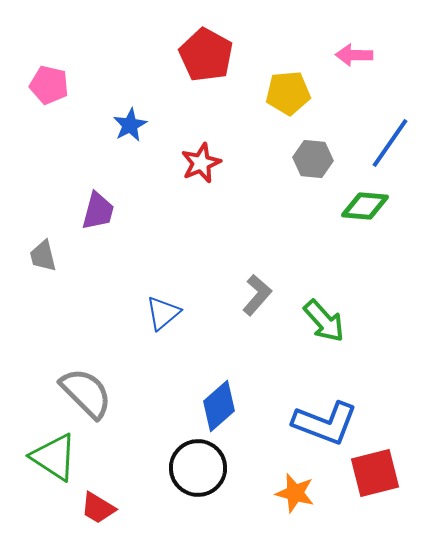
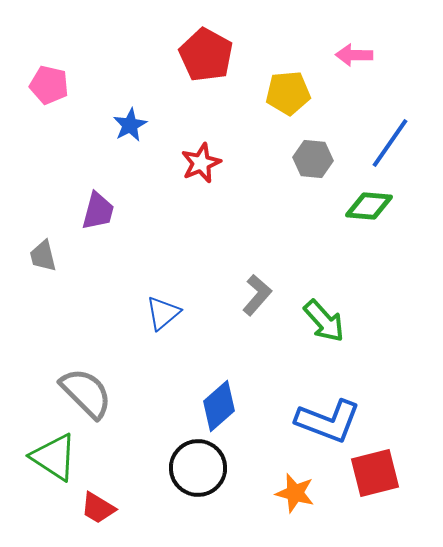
green diamond: moved 4 px right
blue L-shape: moved 3 px right, 2 px up
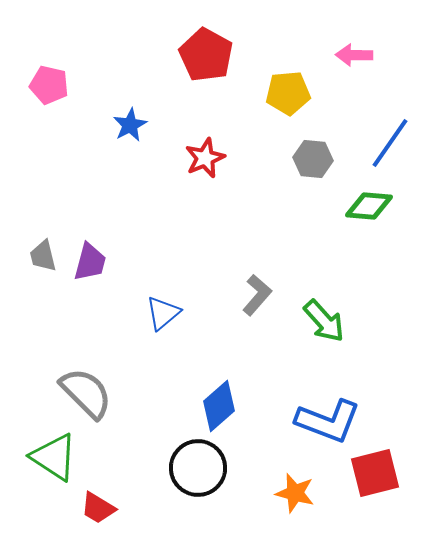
red star: moved 4 px right, 5 px up
purple trapezoid: moved 8 px left, 51 px down
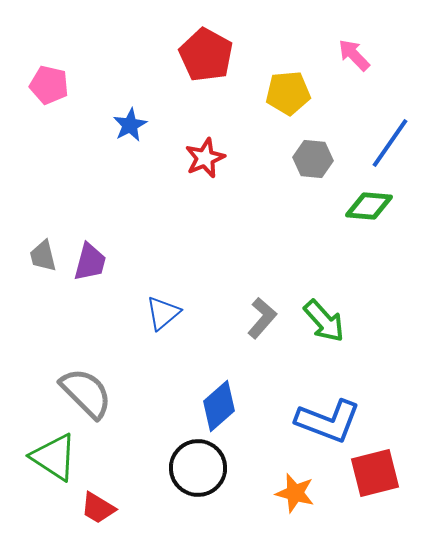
pink arrow: rotated 45 degrees clockwise
gray L-shape: moved 5 px right, 23 px down
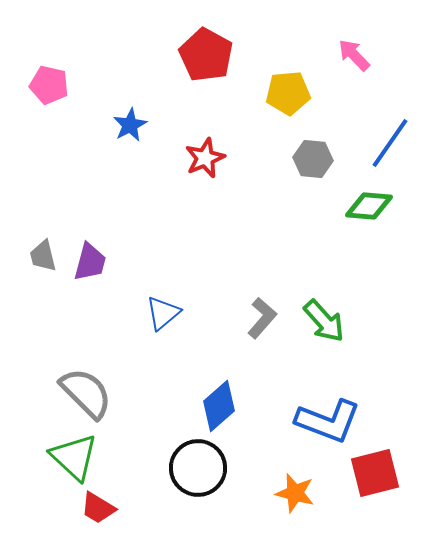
green triangle: moved 20 px right; rotated 10 degrees clockwise
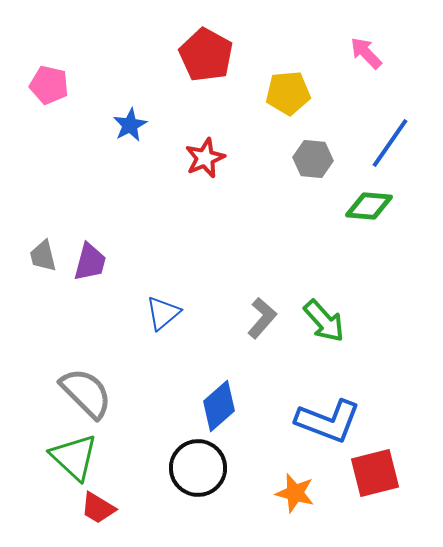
pink arrow: moved 12 px right, 2 px up
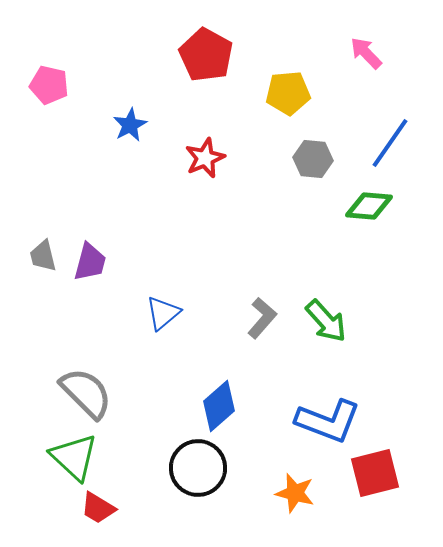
green arrow: moved 2 px right
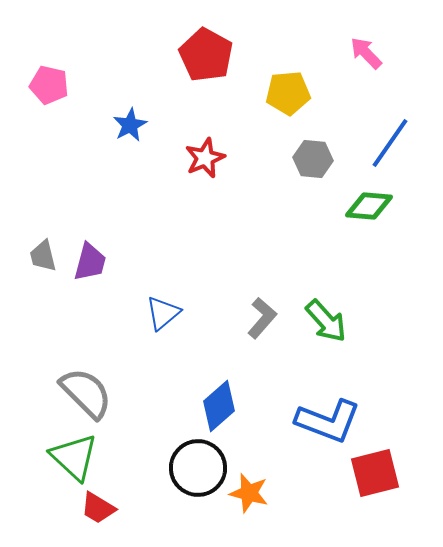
orange star: moved 46 px left
